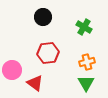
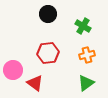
black circle: moved 5 px right, 3 px up
green cross: moved 1 px left, 1 px up
orange cross: moved 7 px up
pink circle: moved 1 px right
green triangle: rotated 24 degrees clockwise
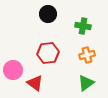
green cross: rotated 21 degrees counterclockwise
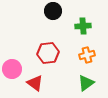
black circle: moved 5 px right, 3 px up
green cross: rotated 14 degrees counterclockwise
pink circle: moved 1 px left, 1 px up
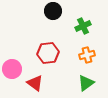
green cross: rotated 21 degrees counterclockwise
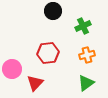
red triangle: rotated 36 degrees clockwise
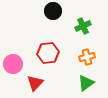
orange cross: moved 2 px down
pink circle: moved 1 px right, 5 px up
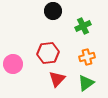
red triangle: moved 22 px right, 4 px up
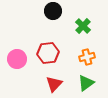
green cross: rotated 21 degrees counterclockwise
pink circle: moved 4 px right, 5 px up
red triangle: moved 3 px left, 5 px down
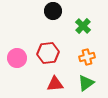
pink circle: moved 1 px up
red triangle: moved 1 px right; rotated 42 degrees clockwise
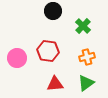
red hexagon: moved 2 px up; rotated 15 degrees clockwise
